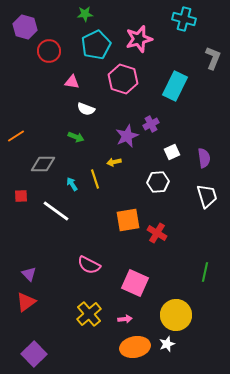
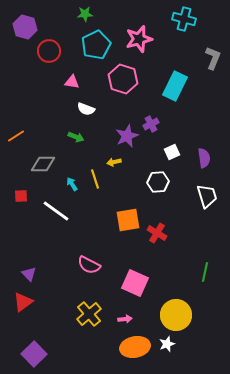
red triangle: moved 3 px left
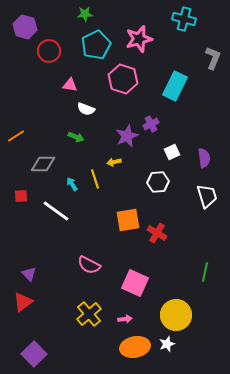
pink triangle: moved 2 px left, 3 px down
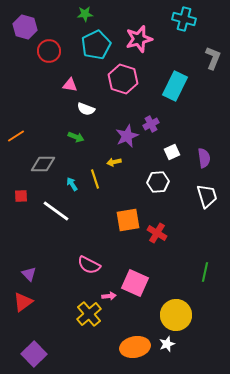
pink arrow: moved 16 px left, 23 px up
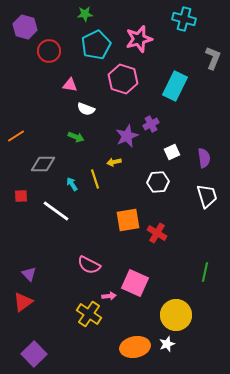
yellow cross: rotated 15 degrees counterclockwise
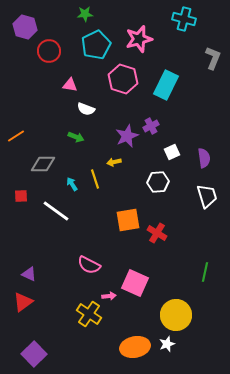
cyan rectangle: moved 9 px left, 1 px up
purple cross: moved 2 px down
purple triangle: rotated 21 degrees counterclockwise
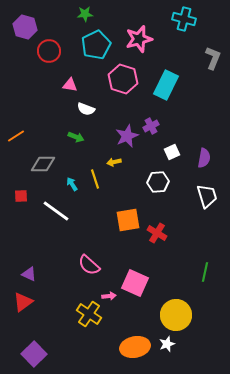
purple semicircle: rotated 18 degrees clockwise
pink semicircle: rotated 15 degrees clockwise
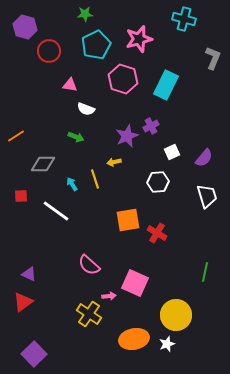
purple semicircle: rotated 30 degrees clockwise
orange ellipse: moved 1 px left, 8 px up
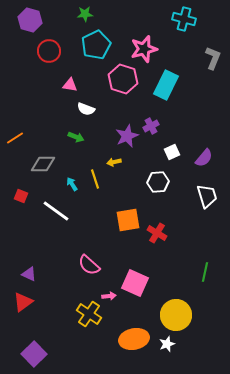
purple hexagon: moved 5 px right, 7 px up
pink star: moved 5 px right, 10 px down
orange line: moved 1 px left, 2 px down
red square: rotated 24 degrees clockwise
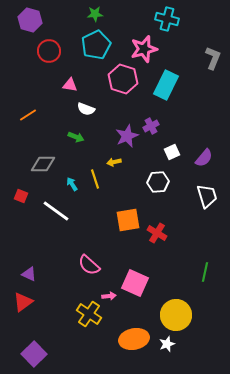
green star: moved 10 px right
cyan cross: moved 17 px left
orange line: moved 13 px right, 23 px up
